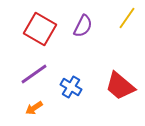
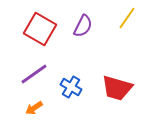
red trapezoid: moved 3 px left, 2 px down; rotated 24 degrees counterclockwise
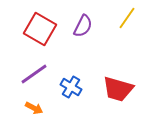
red trapezoid: moved 1 px right, 1 px down
orange arrow: rotated 120 degrees counterclockwise
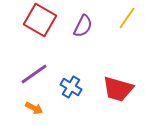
red square: moved 9 px up
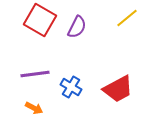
yellow line: rotated 15 degrees clockwise
purple semicircle: moved 6 px left, 1 px down
purple line: moved 1 px right; rotated 28 degrees clockwise
red trapezoid: rotated 44 degrees counterclockwise
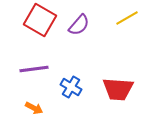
yellow line: rotated 10 degrees clockwise
purple semicircle: moved 2 px right, 2 px up; rotated 15 degrees clockwise
purple line: moved 1 px left, 5 px up
red trapezoid: rotated 32 degrees clockwise
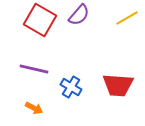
purple semicircle: moved 10 px up
purple line: rotated 20 degrees clockwise
red trapezoid: moved 4 px up
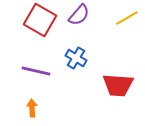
purple line: moved 2 px right, 2 px down
blue cross: moved 5 px right, 29 px up
orange arrow: moved 2 px left; rotated 120 degrees counterclockwise
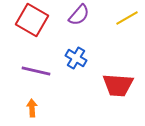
red square: moved 8 px left
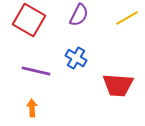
purple semicircle: rotated 15 degrees counterclockwise
red square: moved 3 px left
